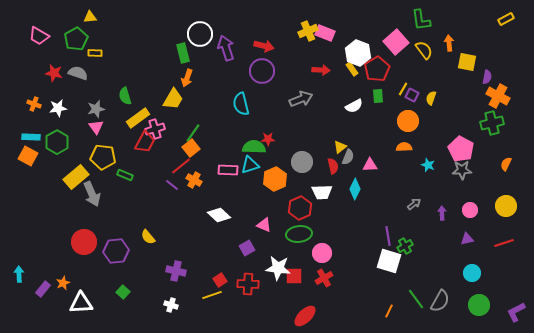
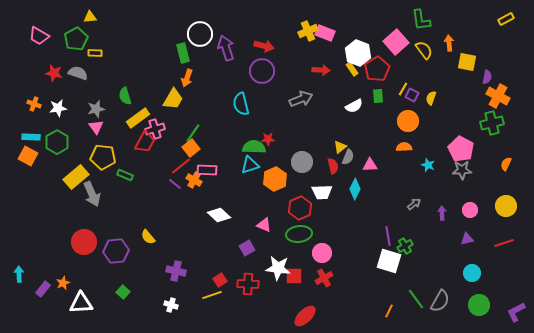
pink rectangle at (228, 170): moved 21 px left
purple line at (172, 185): moved 3 px right, 1 px up
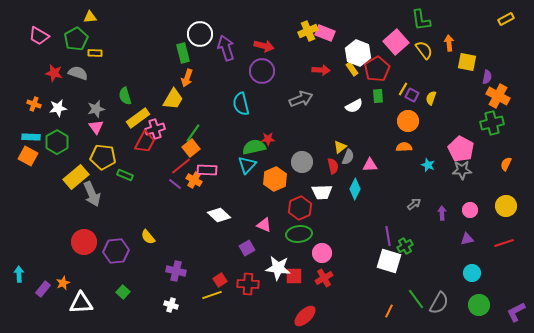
green semicircle at (254, 147): rotated 15 degrees counterclockwise
cyan triangle at (250, 165): moved 3 px left; rotated 30 degrees counterclockwise
gray semicircle at (440, 301): moved 1 px left, 2 px down
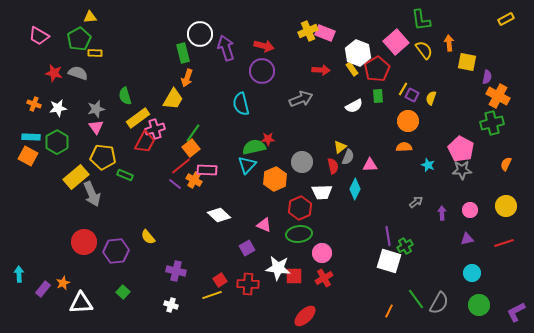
green pentagon at (76, 39): moved 3 px right
gray arrow at (414, 204): moved 2 px right, 2 px up
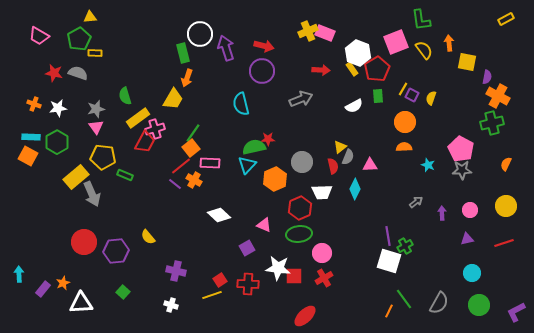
pink square at (396, 42): rotated 20 degrees clockwise
orange circle at (408, 121): moved 3 px left, 1 px down
pink rectangle at (207, 170): moved 3 px right, 7 px up
green line at (416, 299): moved 12 px left
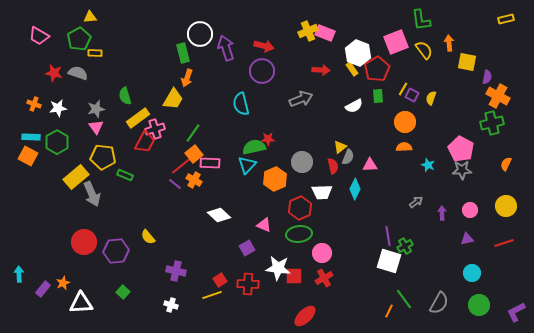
yellow rectangle at (506, 19): rotated 14 degrees clockwise
orange square at (191, 148): moved 3 px right, 6 px down
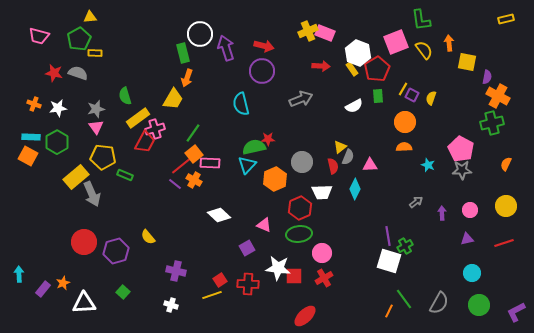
pink trapezoid at (39, 36): rotated 15 degrees counterclockwise
red arrow at (321, 70): moved 4 px up
purple hexagon at (116, 251): rotated 10 degrees counterclockwise
white triangle at (81, 303): moved 3 px right
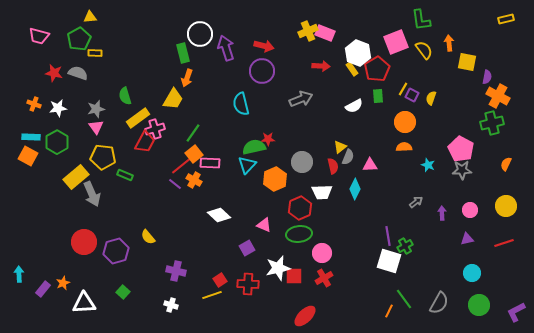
white star at (278, 268): rotated 20 degrees counterclockwise
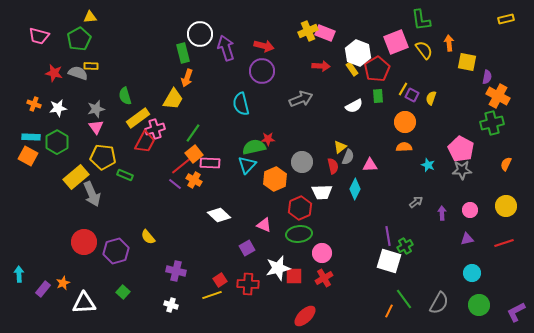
yellow rectangle at (95, 53): moved 4 px left, 13 px down
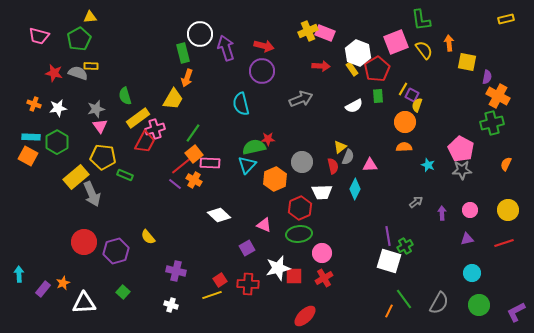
yellow semicircle at (431, 98): moved 14 px left, 7 px down
pink triangle at (96, 127): moved 4 px right, 1 px up
yellow circle at (506, 206): moved 2 px right, 4 px down
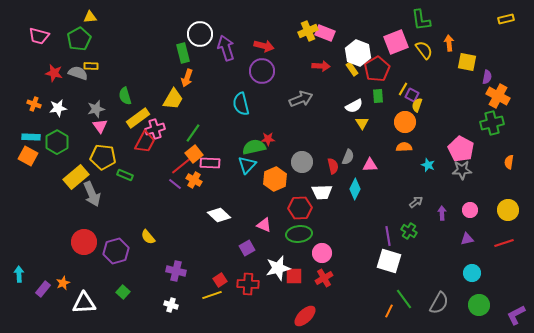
yellow triangle at (340, 147): moved 22 px right, 24 px up; rotated 24 degrees counterclockwise
orange semicircle at (506, 164): moved 3 px right, 2 px up; rotated 16 degrees counterclockwise
red hexagon at (300, 208): rotated 20 degrees clockwise
green cross at (405, 246): moved 4 px right, 15 px up; rotated 28 degrees counterclockwise
purple L-shape at (516, 312): moved 3 px down
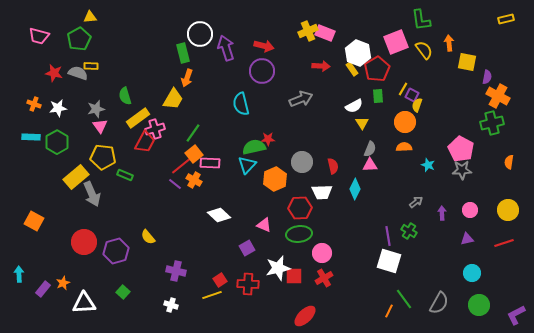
orange square at (28, 156): moved 6 px right, 65 px down
gray semicircle at (348, 157): moved 22 px right, 8 px up
